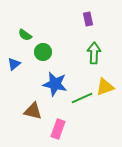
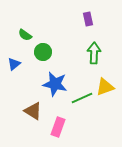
brown triangle: rotated 18 degrees clockwise
pink rectangle: moved 2 px up
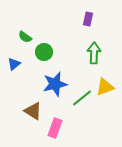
purple rectangle: rotated 24 degrees clockwise
green semicircle: moved 2 px down
green circle: moved 1 px right
blue star: rotated 25 degrees counterclockwise
green line: rotated 15 degrees counterclockwise
pink rectangle: moved 3 px left, 1 px down
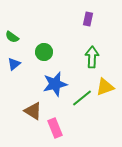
green semicircle: moved 13 px left
green arrow: moved 2 px left, 4 px down
pink rectangle: rotated 42 degrees counterclockwise
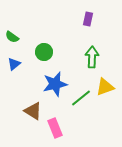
green line: moved 1 px left
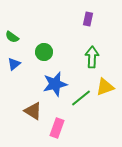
pink rectangle: moved 2 px right; rotated 42 degrees clockwise
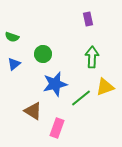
purple rectangle: rotated 24 degrees counterclockwise
green semicircle: rotated 16 degrees counterclockwise
green circle: moved 1 px left, 2 px down
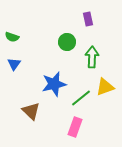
green circle: moved 24 px right, 12 px up
blue triangle: rotated 16 degrees counterclockwise
blue star: moved 1 px left
brown triangle: moved 2 px left; rotated 12 degrees clockwise
pink rectangle: moved 18 px right, 1 px up
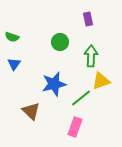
green circle: moved 7 px left
green arrow: moved 1 px left, 1 px up
yellow triangle: moved 4 px left, 6 px up
